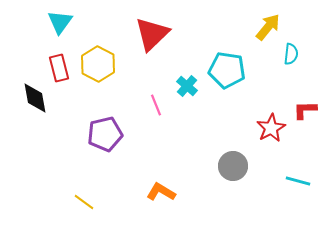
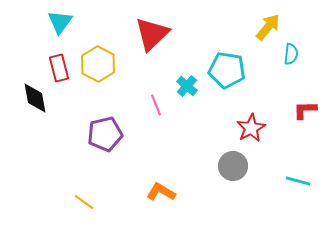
red star: moved 20 px left
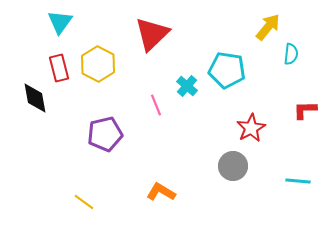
cyan line: rotated 10 degrees counterclockwise
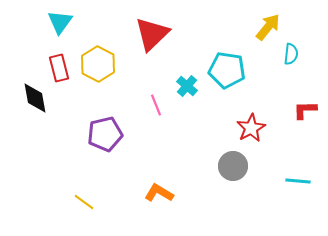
orange L-shape: moved 2 px left, 1 px down
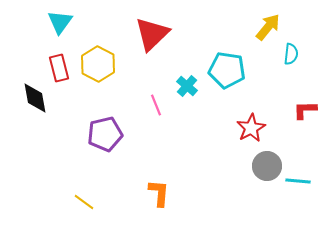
gray circle: moved 34 px right
orange L-shape: rotated 64 degrees clockwise
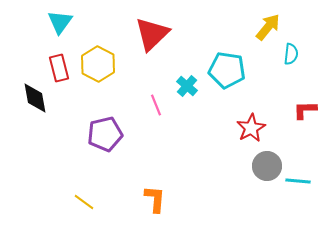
orange L-shape: moved 4 px left, 6 px down
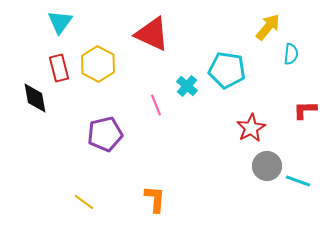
red triangle: rotated 51 degrees counterclockwise
cyan line: rotated 15 degrees clockwise
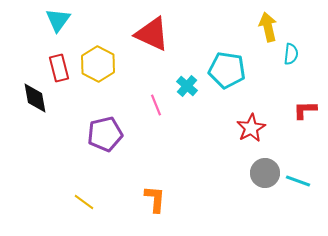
cyan triangle: moved 2 px left, 2 px up
yellow arrow: rotated 52 degrees counterclockwise
gray circle: moved 2 px left, 7 px down
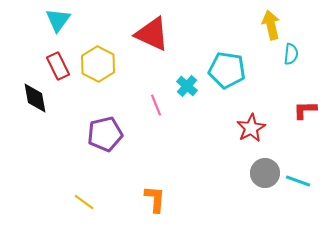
yellow arrow: moved 3 px right, 2 px up
red rectangle: moved 1 px left, 2 px up; rotated 12 degrees counterclockwise
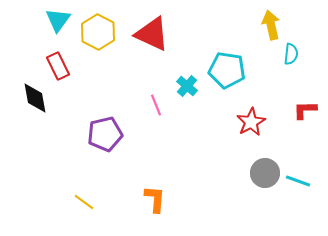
yellow hexagon: moved 32 px up
red star: moved 6 px up
